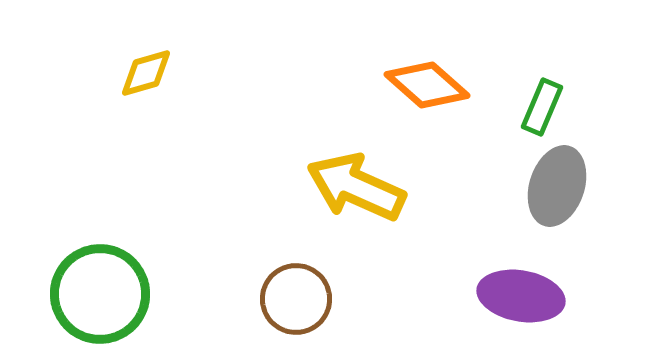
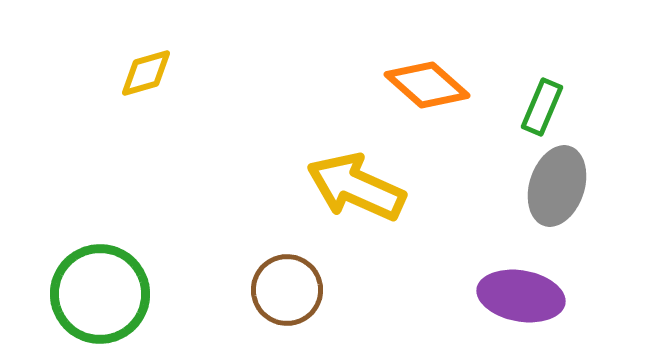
brown circle: moved 9 px left, 9 px up
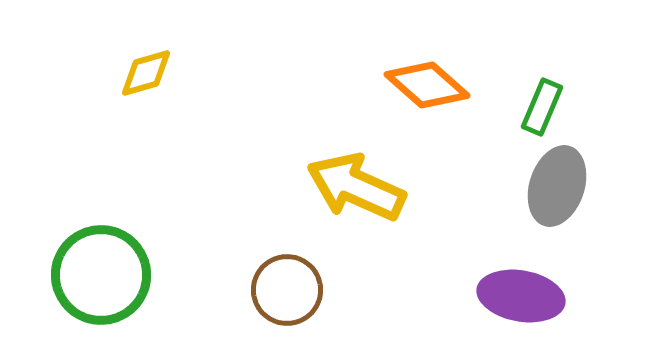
green circle: moved 1 px right, 19 px up
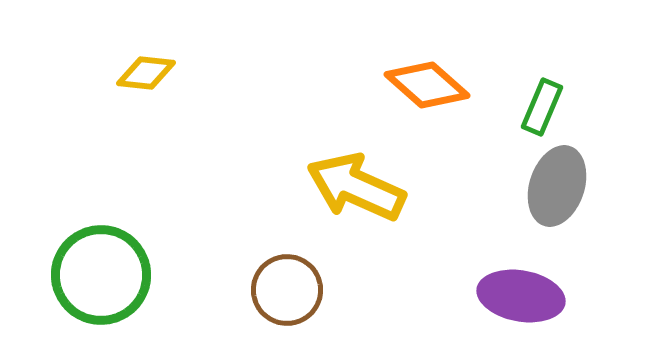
yellow diamond: rotated 22 degrees clockwise
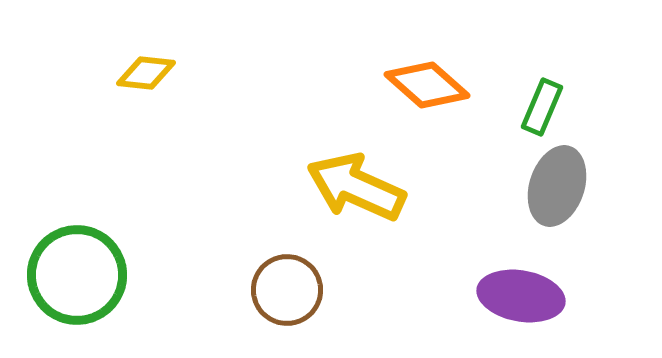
green circle: moved 24 px left
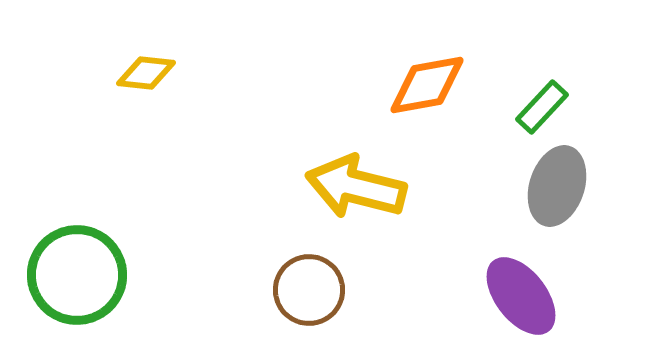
orange diamond: rotated 52 degrees counterclockwise
green rectangle: rotated 20 degrees clockwise
yellow arrow: rotated 10 degrees counterclockwise
brown circle: moved 22 px right
purple ellipse: rotated 42 degrees clockwise
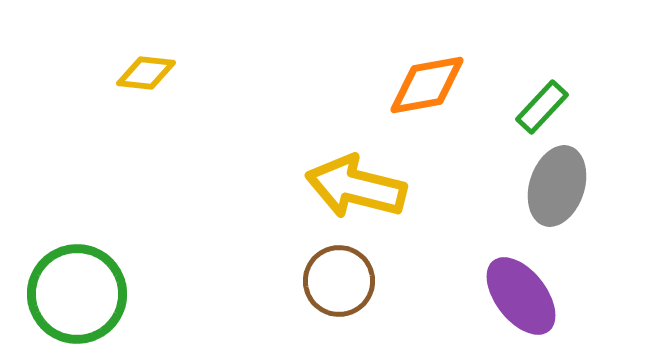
green circle: moved 19 px down
brown circle: moved 30 px right, 9 px up
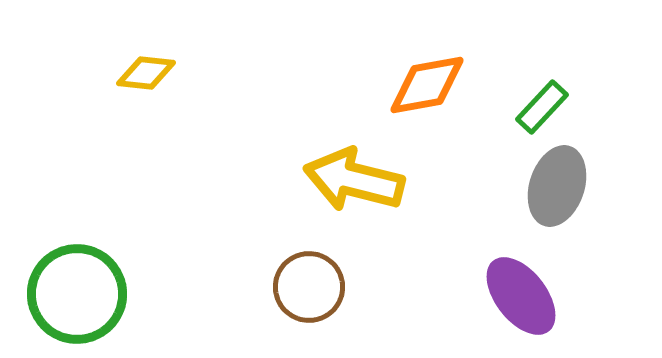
yellow arrow: moved 2 px left, 7 px up
brown circle: moved 30 px left, 6 px down
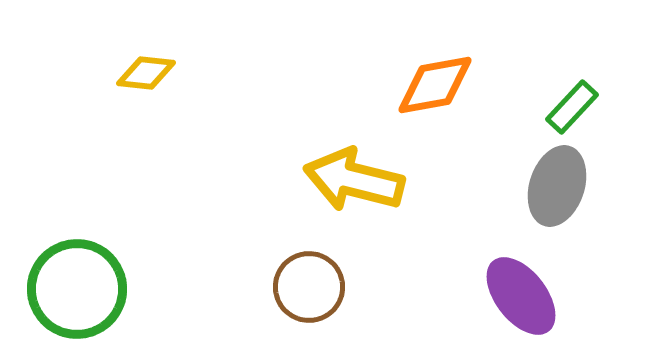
orange diamond: moved 8 px right
green rectangle: moved 30 px right
green circle: moved 5 px up
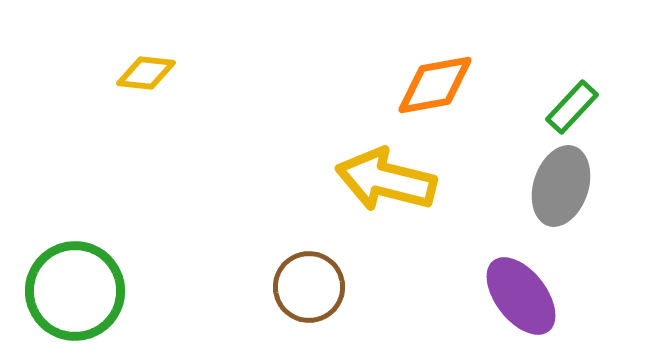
yellow arrow: moved 32 px right
gray ellipse: moved 4 px right
green circle: moved 2 px left, 2 px down
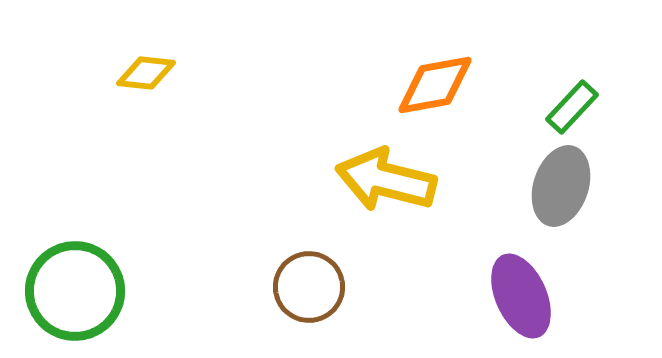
purple ellipse: rotated 14 degrees clockwise
